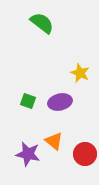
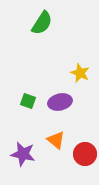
green semicircle: rotated 85 degrees clockwise
orange triangle: moved 2 px right, 1 px up
purple star: moved 5 px left
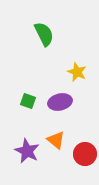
green semicircle: moved 2 px right, 11 px down; rotated 60 degrees counterclockwise
yellow star: moved 3 px left, 1 px up
purple star: moved 4 px right, 3 px up; rotated 15 degrees clockwise
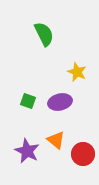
red circle: moved 2 px left
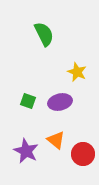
purple star: moved 1 px left
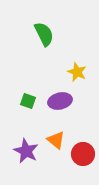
purple ellipse: moved 1 px up
